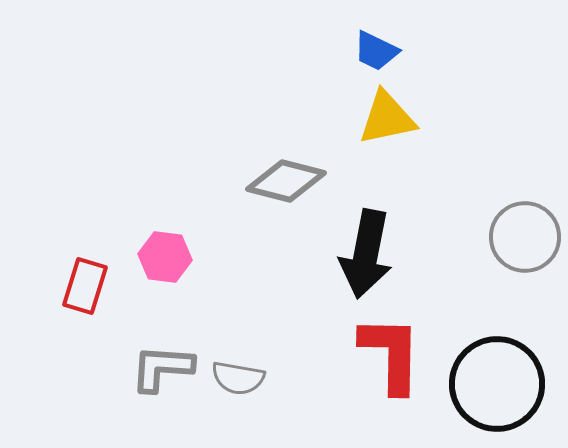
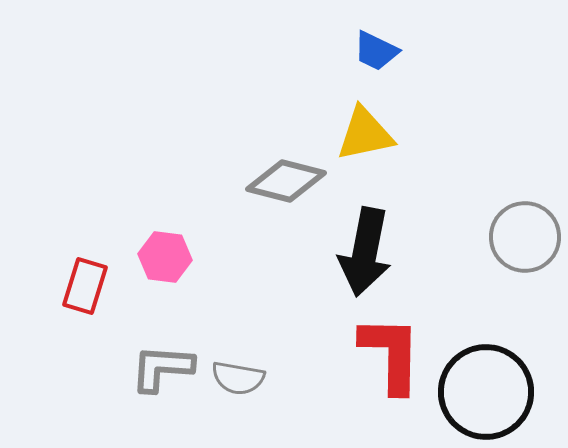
yellow triangle: moved 22 px left, 16 px down
black arrow: moved 1 px left, 2 px up
black circle: moved 11 px left, 8 px down
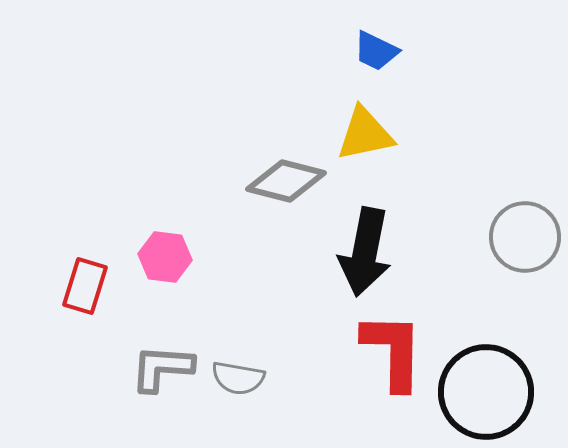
red L-shape: moved 2 px right, 3 px up
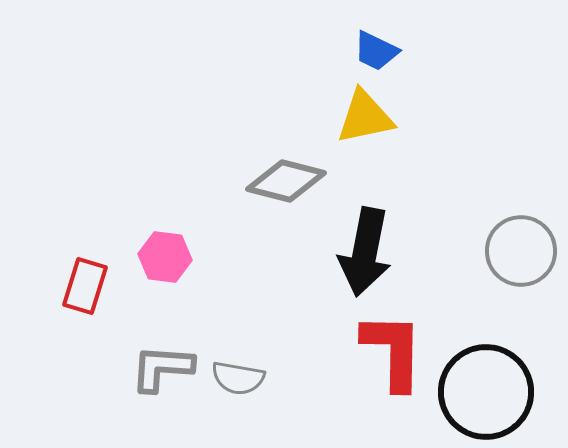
yellow triangle: moved 17 px up
gray circle: moved 4 px left, 14 px down
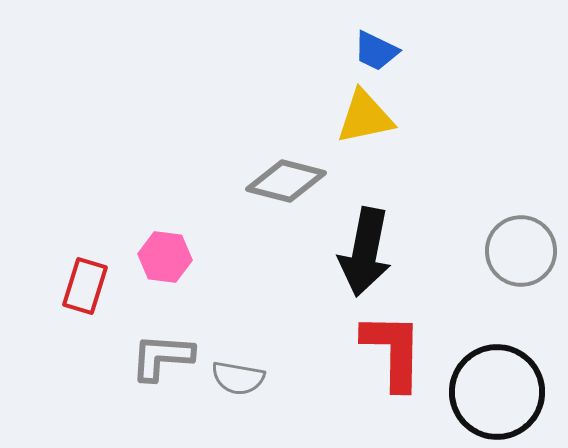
gray L-shape: moved 11 px up
black circle: moved 11 px right
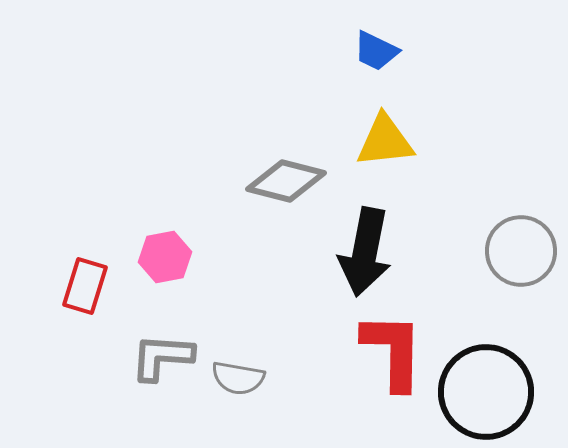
yellow triangle: moved 20 px right, 24 px down; rotated 6 degrees clockwise
pink hexagon: rotated 18 degrees counterclockwise
black circle: moved 11 px left
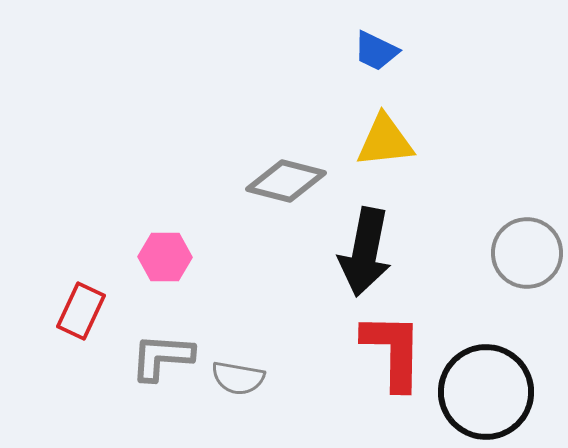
gray circle: moved 6 px right, 2 px down
pink hexagon: rotated 12 degrees clockwise
red rectangle: moved 4 px left, 25 px down; rotated 8 degrees clockwise
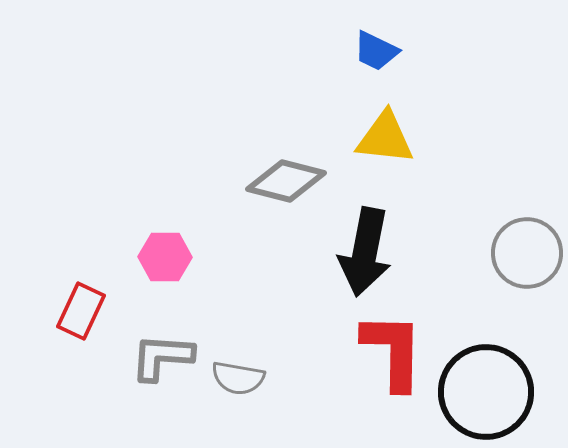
yellow triangle: moved 3 px up; rotated 12 degrees clockwise
